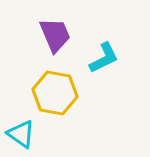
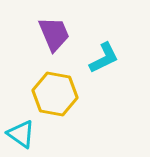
purple trapezoid: moved 1 px left, 1 px up
yellow hexagon: moved 1 px down
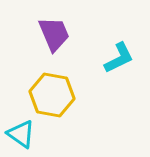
cyan L-shape: moved 15 px right
yellow hexagon: moved 3 px left, 1 px down
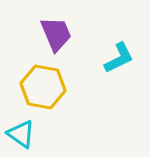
purple trapezoid: moved 2 px right
yellow hexagon: moved 9 px left, 8 px up
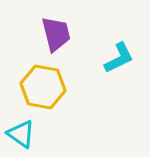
purple trapezoid: rotated 9 degrees clockwise
